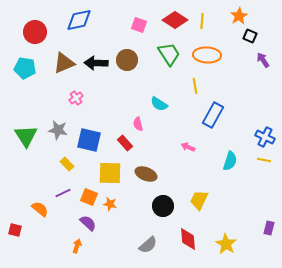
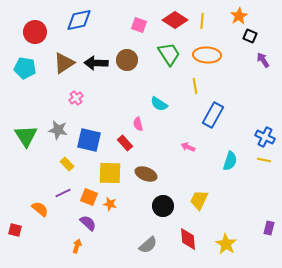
brown triangle at (64, 63): rotated 10 degrees counterclockwise
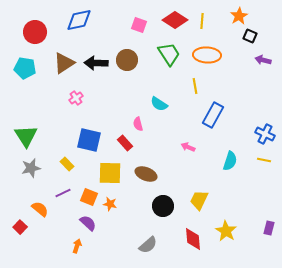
purple arrow at (263, 60): rotated 42 degrees counterclockwise
gray star at (58, 130): moved 27 px left, 38 px down; rotated 24 degrees counterclockwise
blue cross at (265, 137): moved 3 px up
red square at (15, 230): moved 5 px right, 3 px up; rotated 32 degrees clockwise
red diamond at (188, 239): moved 5 px right
yellow star at (226, 244): moved 13 px up
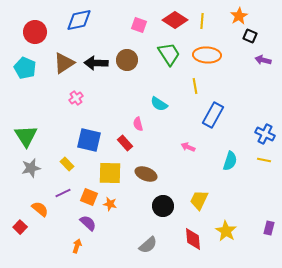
cyan pentagon at (25, 68): rotated 15 degrees clockwise
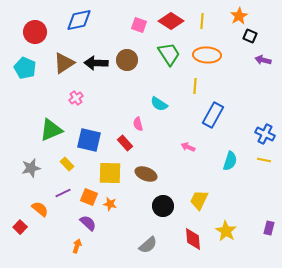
red diamond at (175, 20): moved 4 px left, 1 px down
yellow line at (195, 86): rotated 14 degrees clockwise
green triangle at (26, 136): moved 25 px right, 6 px up; rotated 40 degrees clockwise
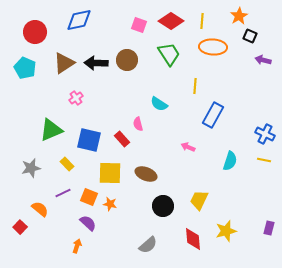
orange ellipse at (207, 55): moved 6 px right, 8 px up
red rectangle at (125, 143): moved 3 px left, 4 px up
yellow star at (226, 231): rotated 25 degrees clockwise
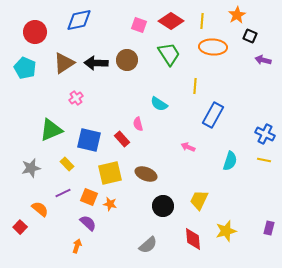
orange star at (239, 16): moved 2 px left, 1 px up
yellow square at (110, 173): rotated 15 degrees counterclockwise
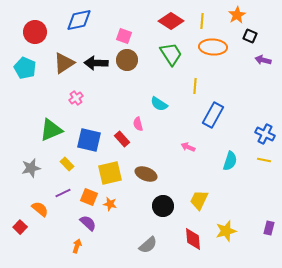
pink square at (139, 25): moved 15 px left, 11 px down
green trapezoid at (169, 54): moved 2 px right
